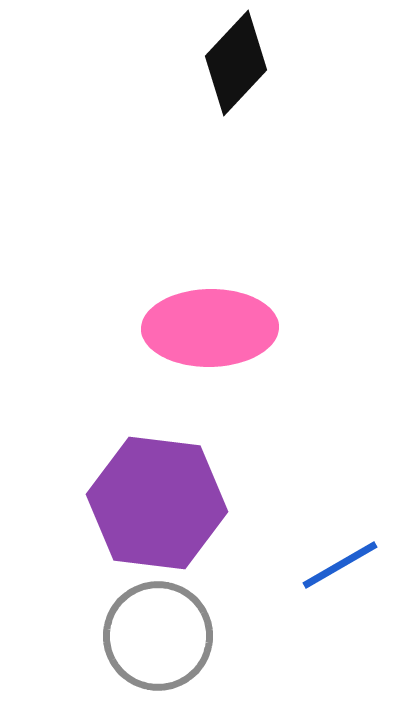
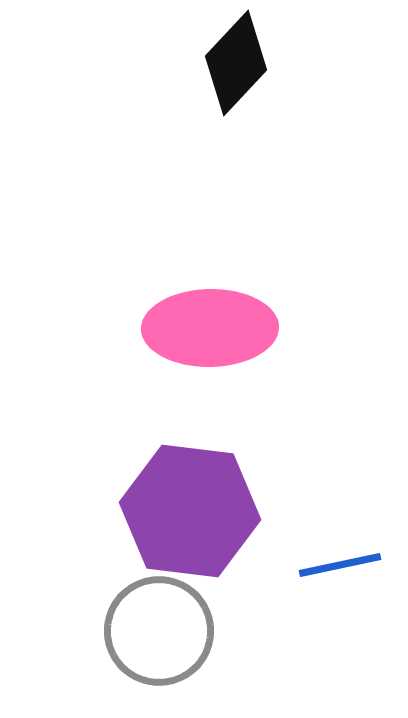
purple hexagon: moved 33 px right, 8 px down
blue line: rotated 18 degrees clockwise
gray circle: moved 1 px right, 5 px up
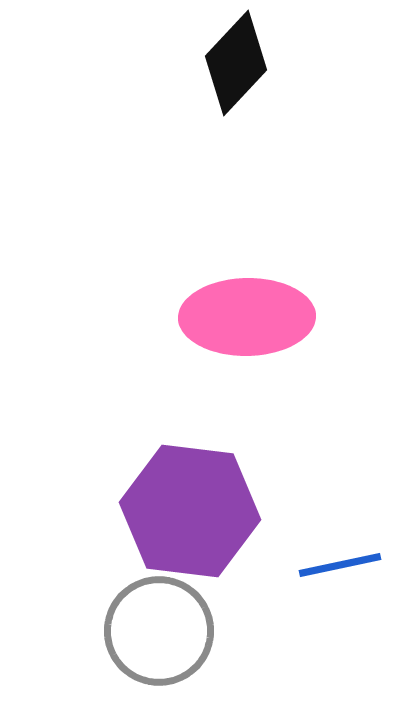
pink ellipse: moved 37 px right, 11 px up
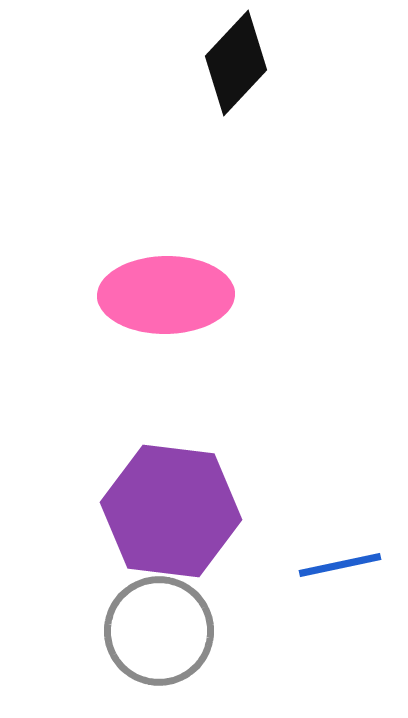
pink ellipse: moved 81 px left, 22 px up
purple hexagon: moved 19 px left
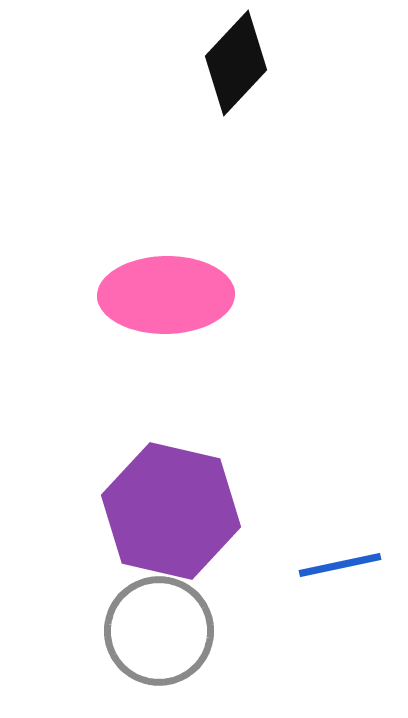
purple hexagon: rotated 6 degrees clockwise
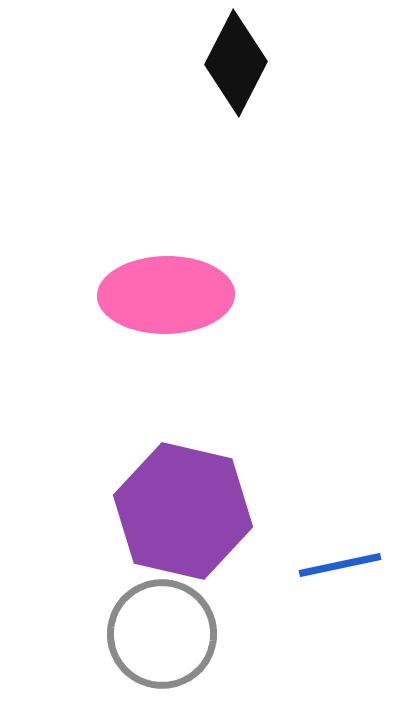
black diamond: rotated 16 degrees counterclockwise
purple hexagon: moved 12 px right
gray circle: moved 3 px right, 3 px down
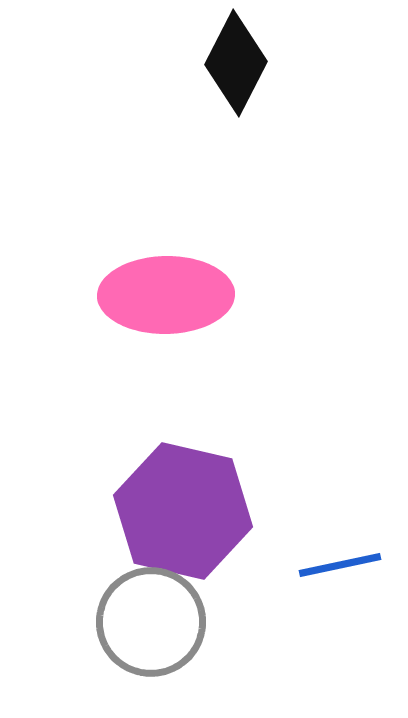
gray circle: moved 11 px left, 12 px up
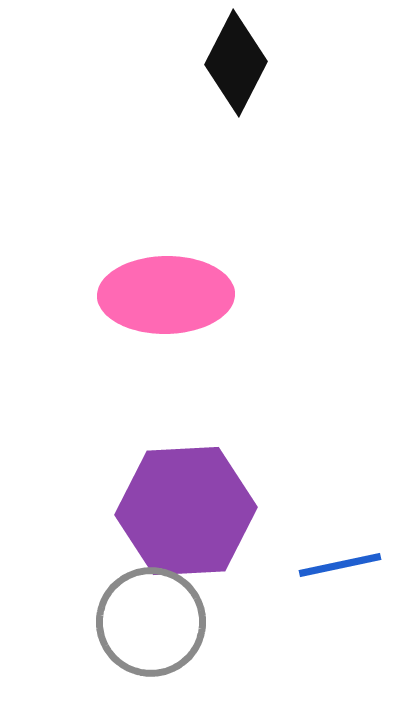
purple hexagon: moved 3 px right; rotated 16 degrees counterclockwise
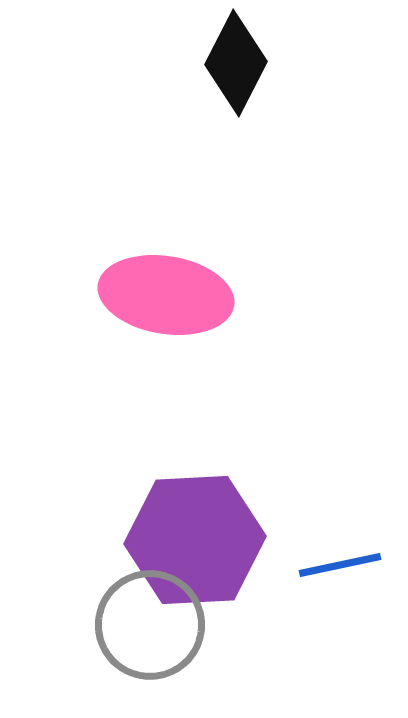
pink ellipse: rotated 10 degrees clockwise
purple hexagon: moved 9 px right, 29 px down
gray circle: moved 1 px left, 3 px down
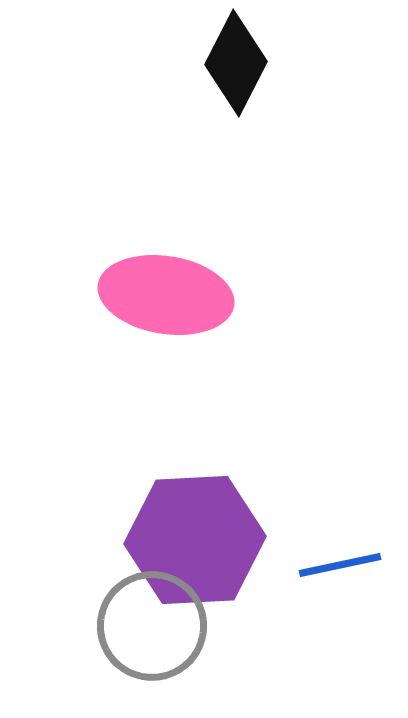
gray circle: moved 2 px right, 1 px down
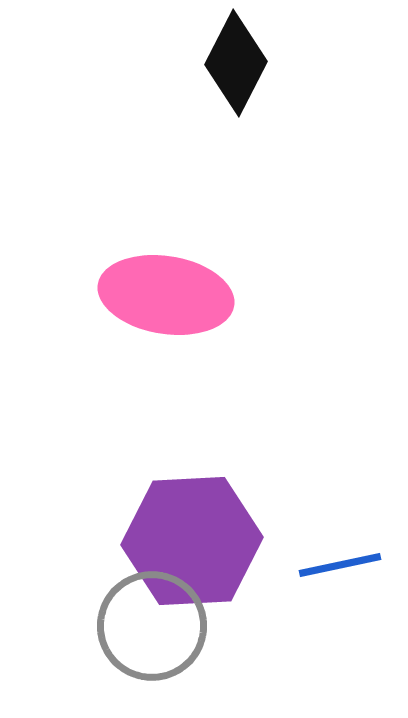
purple hexagon: moved 3 px left, 1 px down
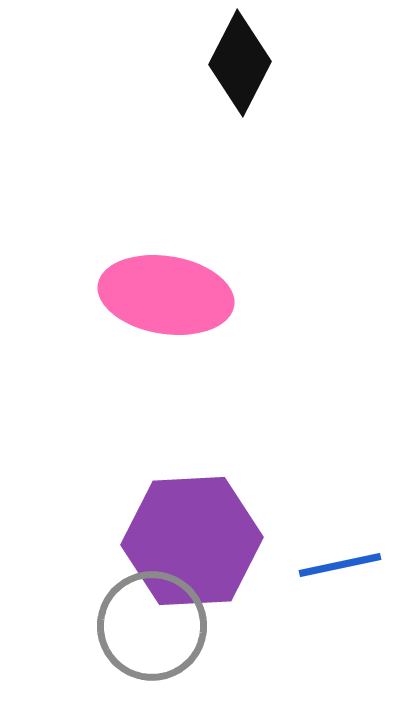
black diamond: moved 4 px right
